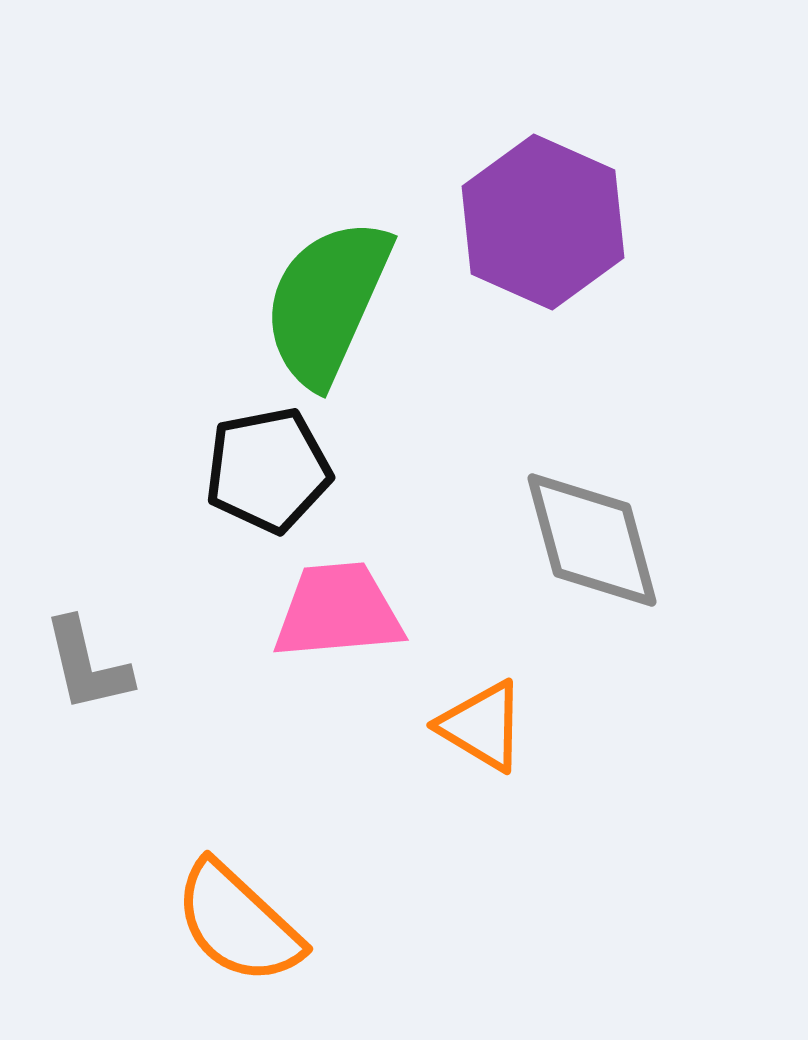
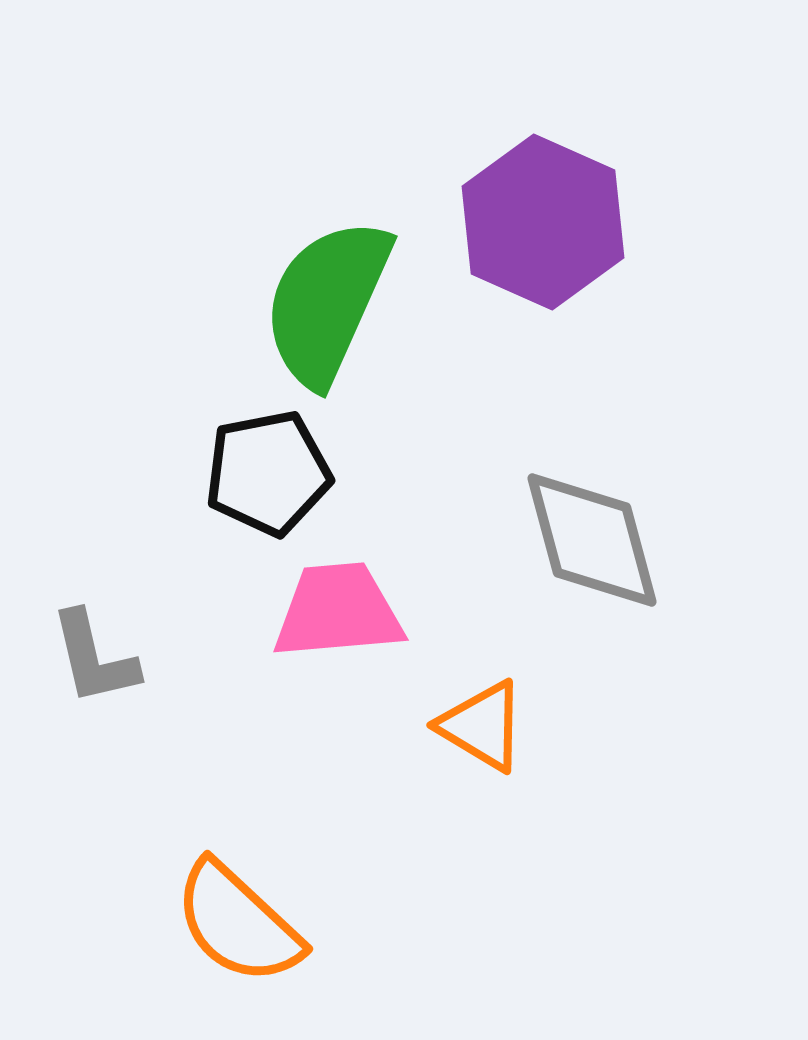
black pentagon: moved 3 px down
gray L-shape: moved 7 px right, 7 px up
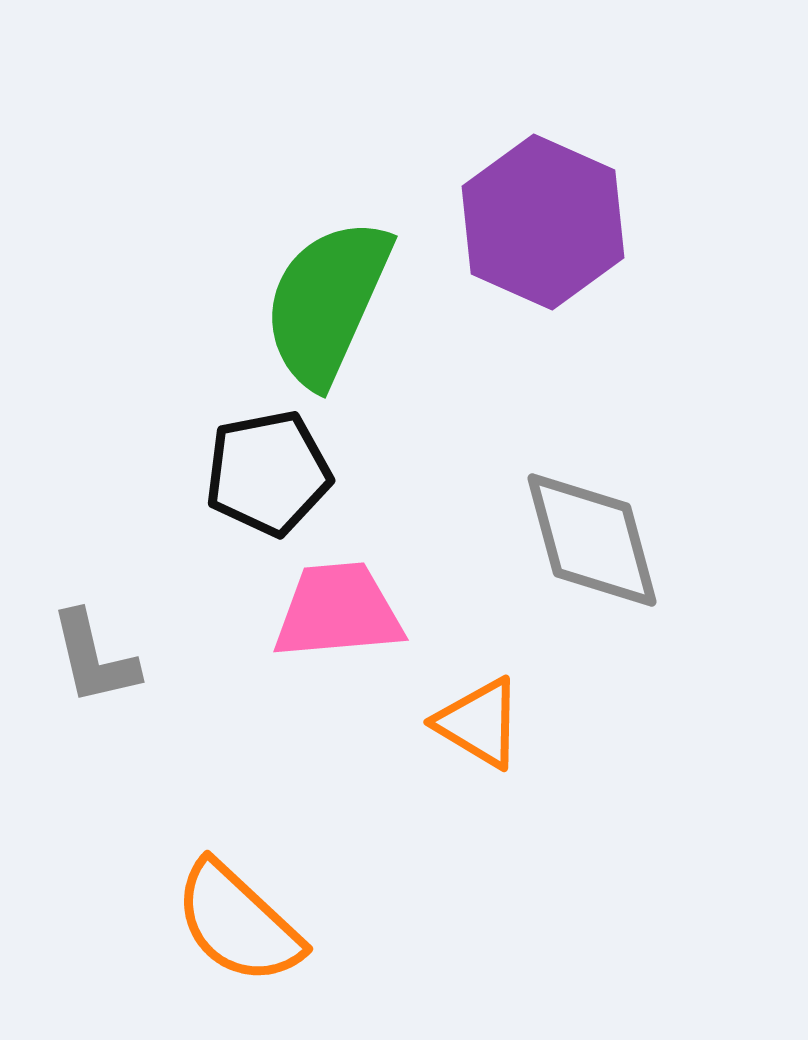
orange triangle: moved 3 px left, 3 px up
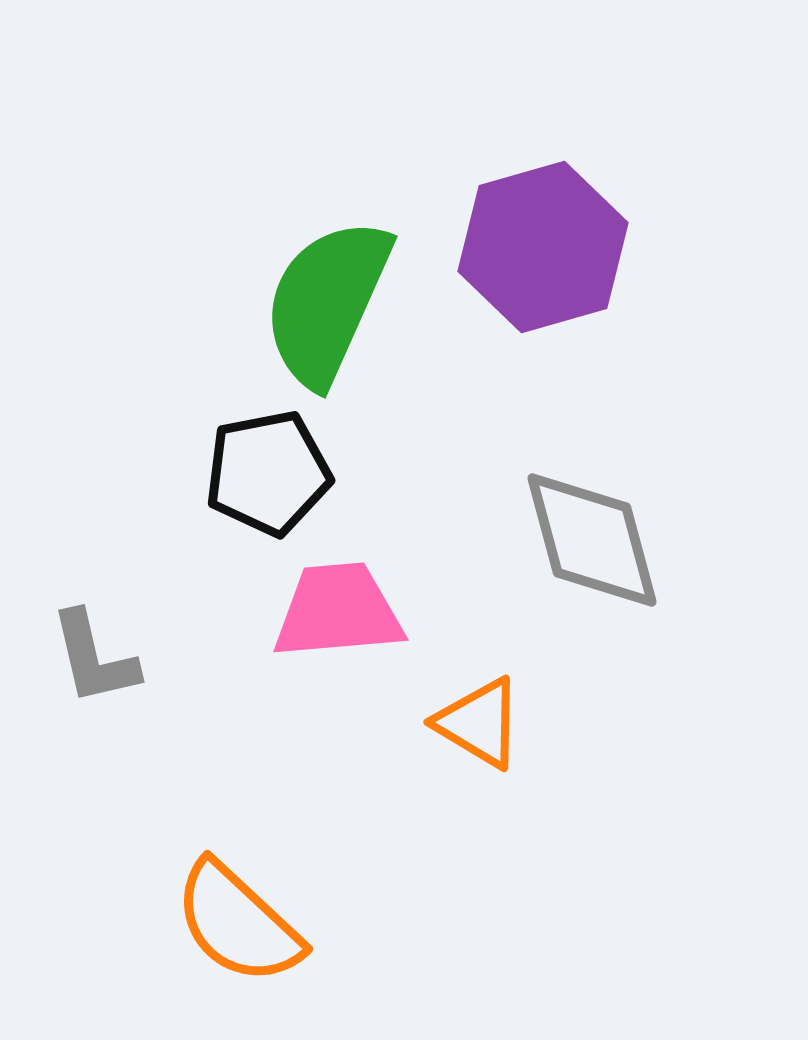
purple hexagon: moved 25 px down; rotated 20 degrees clockwise
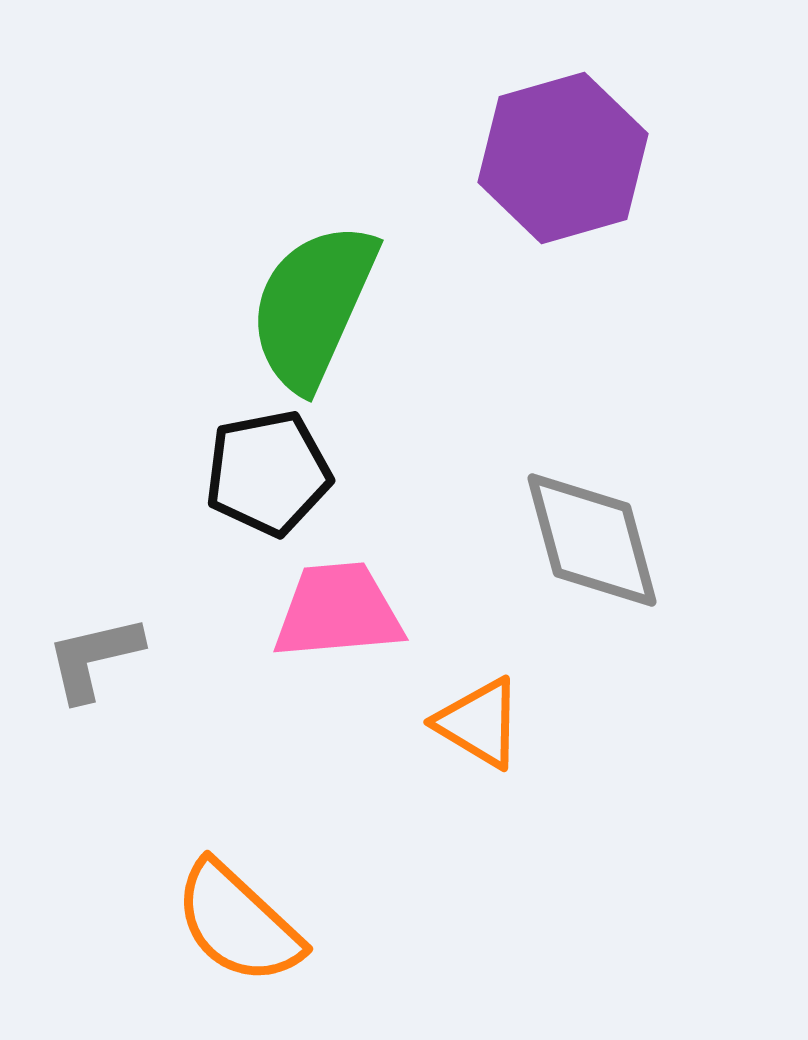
purple hexagon: moved 20 px right, 89 px up
green semicircle: moved 14 px left, 4 px down
gray L-shape: rotated 90 degrees clockwise
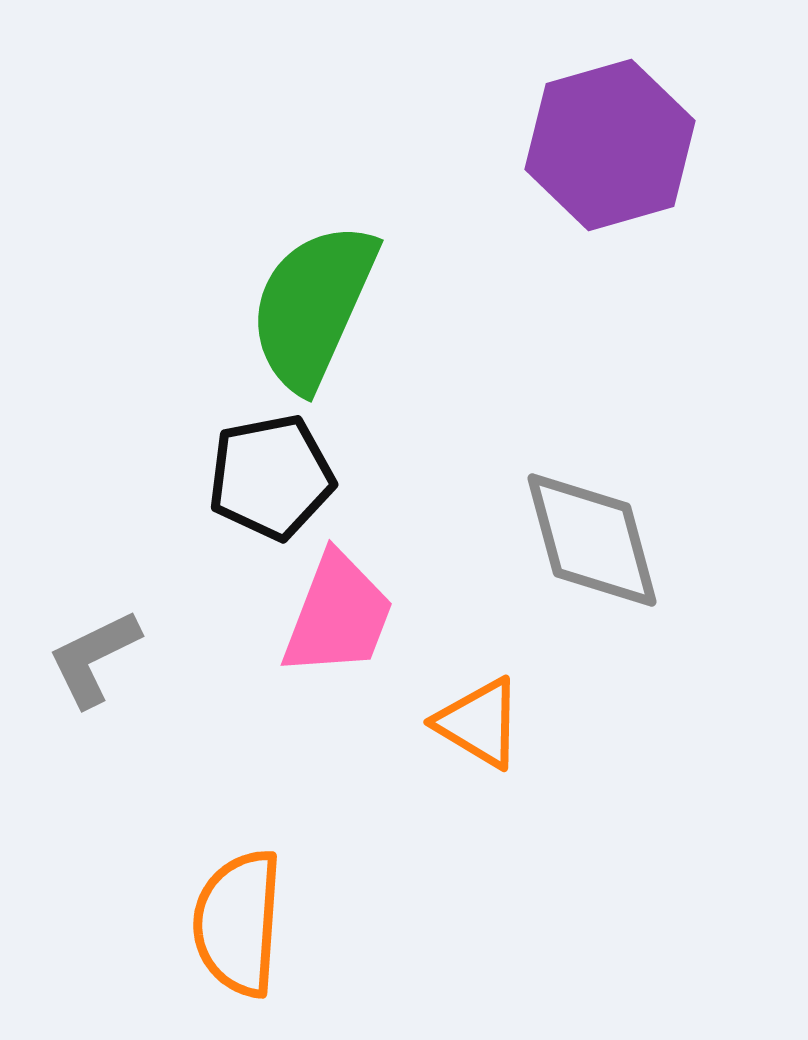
purple hexagon: moved 47 px right, 13 px up
black pentagon: moved 3 px right, 4 px down
pink trapezoid: moved 4 px down; rotated 116 degrees clockwise
gray L-shape: rotated 13 degrees counterclockwise
orange semicircle: rotated 51 degrees clockwise
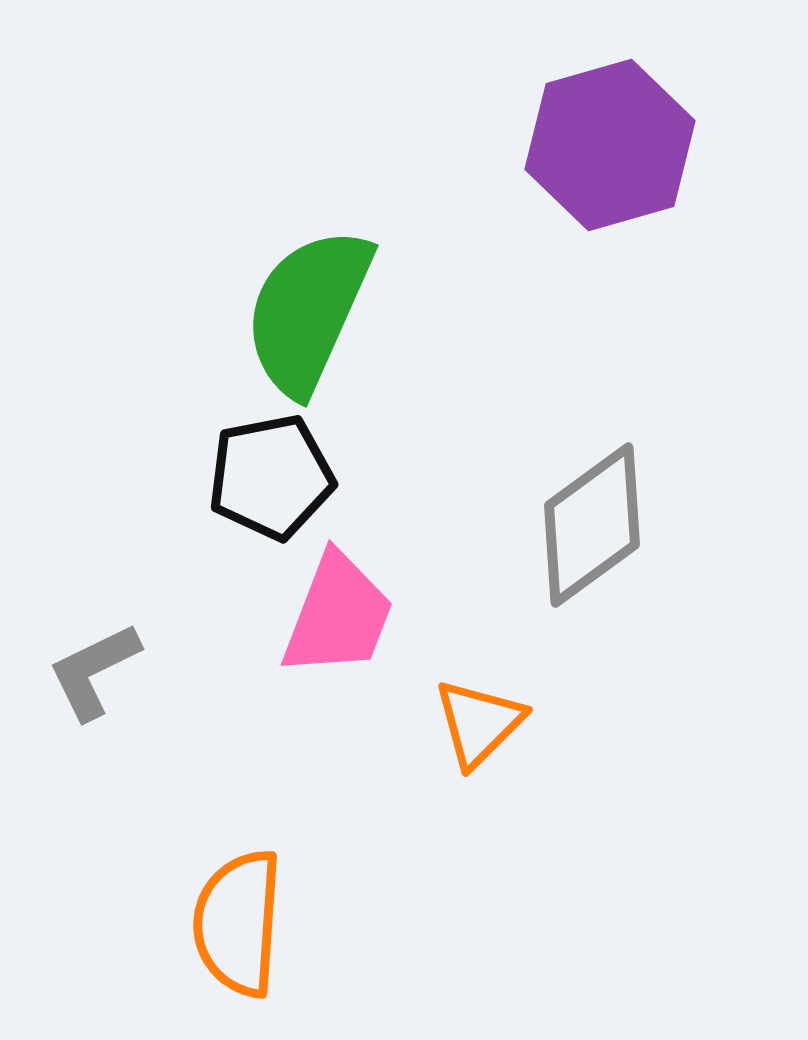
green semicircle: moved 5 px left, 5 px down
gray diamond: moved 15 px up; rotated 69 degrees clockwise
gray L-shape: moved 13 px down
orange triangle: rotated 44 degrees clockwise
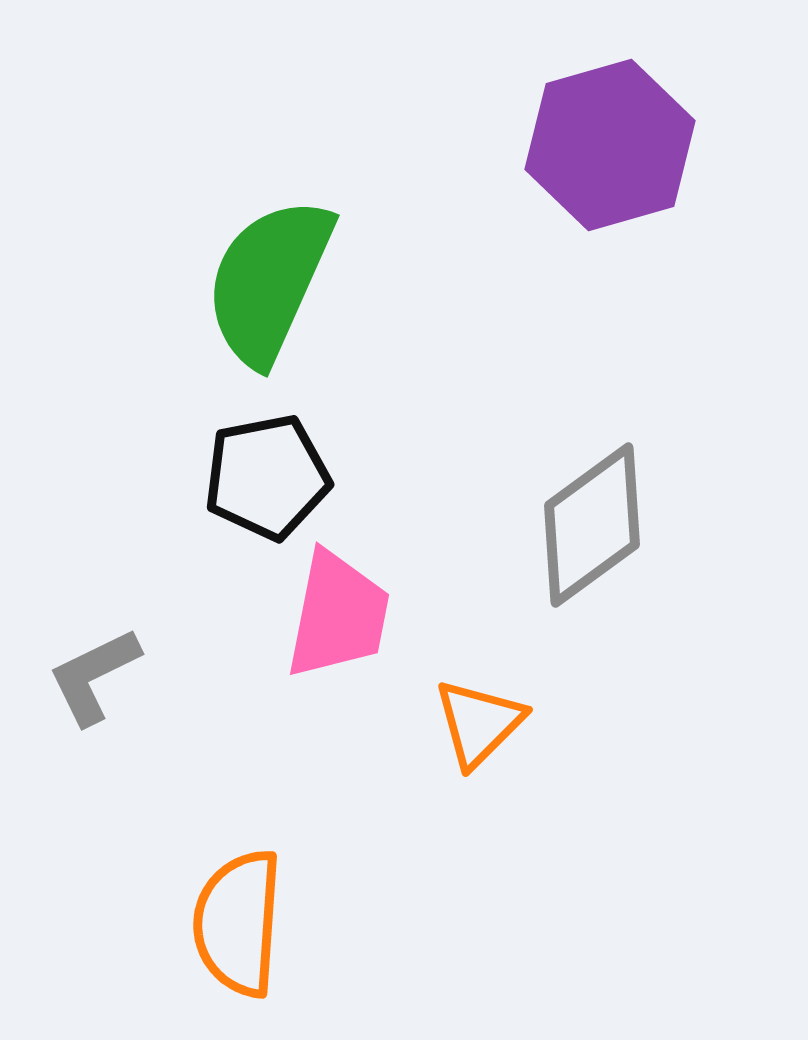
green semicircle: moved 39 px left, 30 px up
black pentagon: moved 4 px left
pink trapezoid: rotated 10 degrees counterclockwise
gray L-shape: moved 5 px down
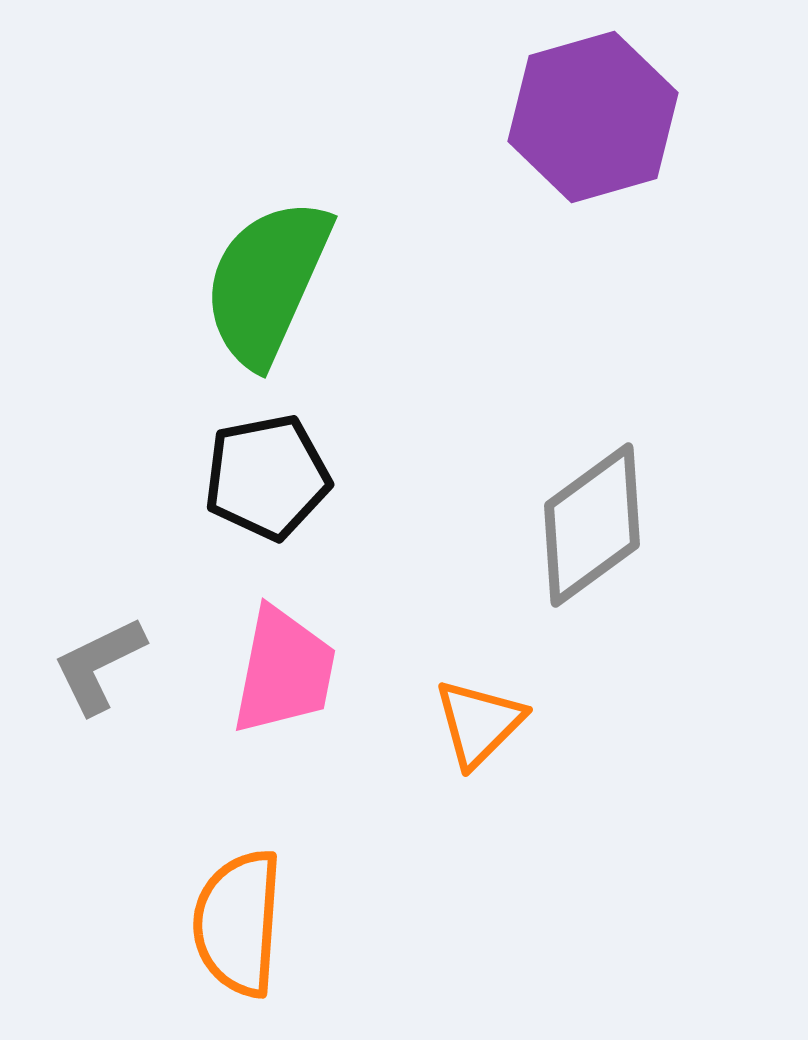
purple hexagon: moved 17 px left, 28 px up
green semicircle: moved 2 px left, 1 px down
pink trapezoid: moved 54 px left, 56 px down
gray L-shape: moved 5 px right, 11 px up
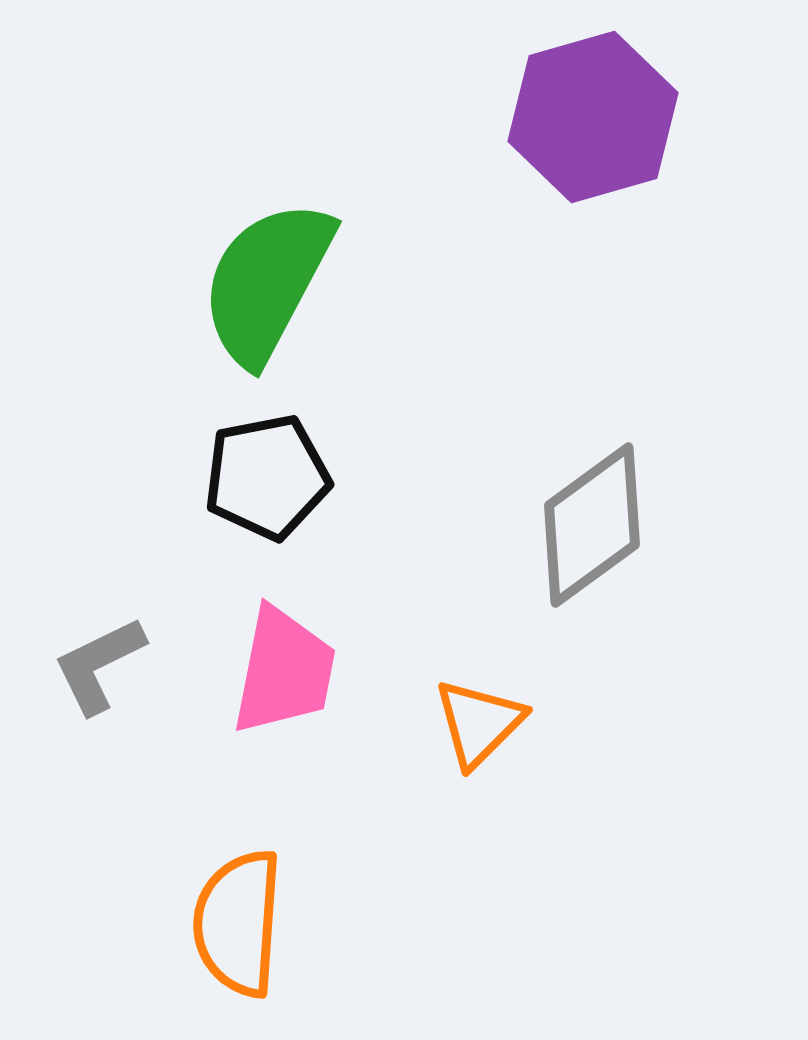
green semicircle: rotated 4 degrees clockwise
